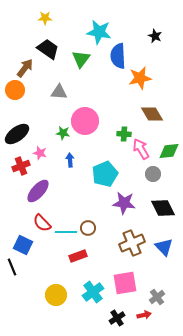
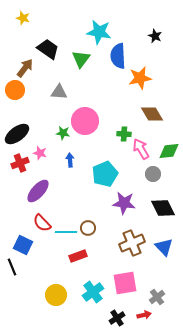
yellow star: moved 22 px left; rotated 16 degrees clockwise
red cross: moved 1 px left, 3 px up
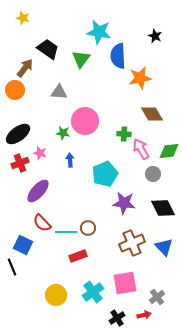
black ellipse: moved 1 px right
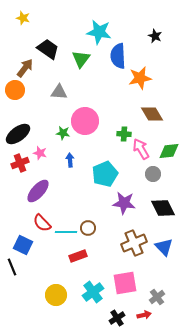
brown cross: moved 2 px right
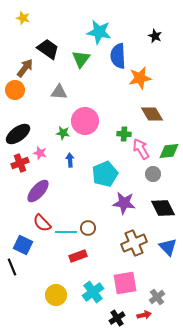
blue triangle: moved 4 px right
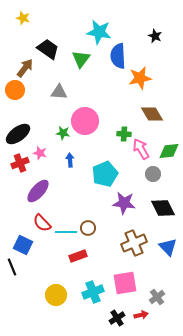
cyan cross: rotated 15 degrees clockwise
red arrow: moved 3 px left
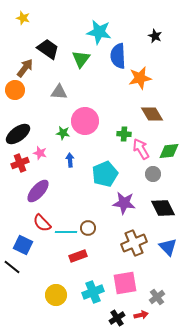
black line: rotated 30 degrees counterclockwise
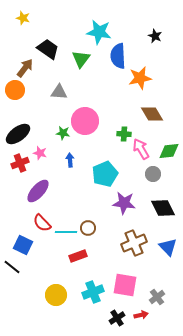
pink square: moved 2 px down; rotated 20 degrees clockwise
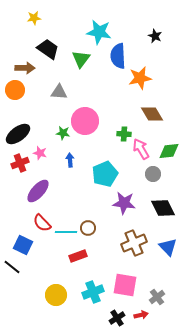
yellow star: moved 11 px right; rotated 24 degrees counterclockwise
brown arrow: rotated 54 degrees clockwise
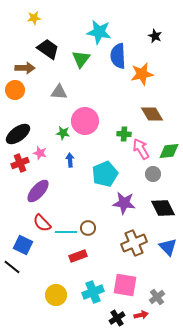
orange star: moved 2 px right, 4 px up
